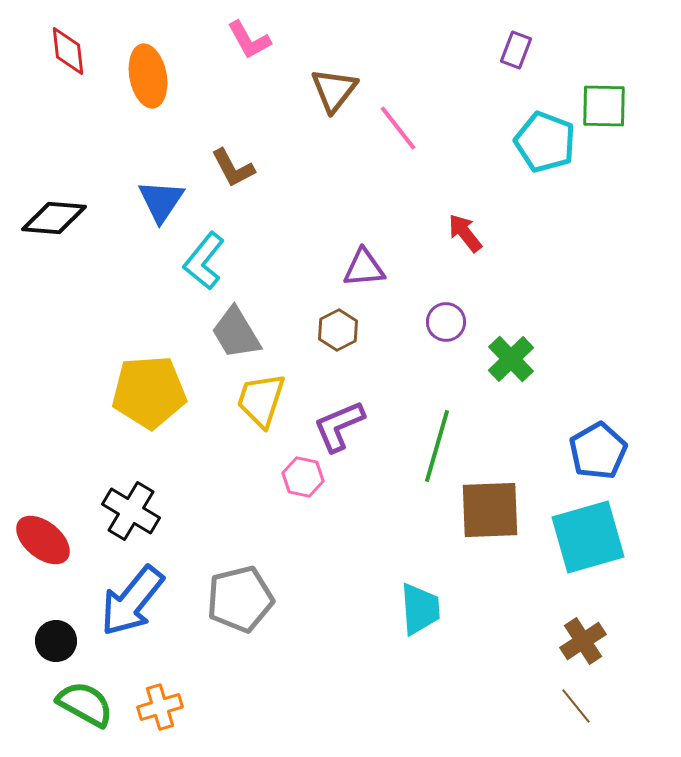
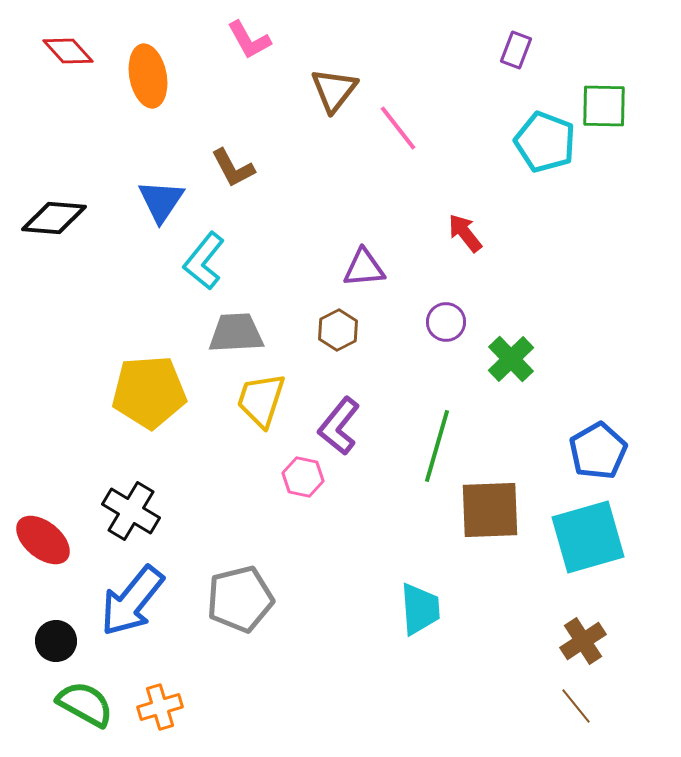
red diamond: rotated 36 degrees counterclockwise
gray trapezoid: rotated 118 degrees clockwise
purple L-shape: rotated 28 degrees counterclockwise
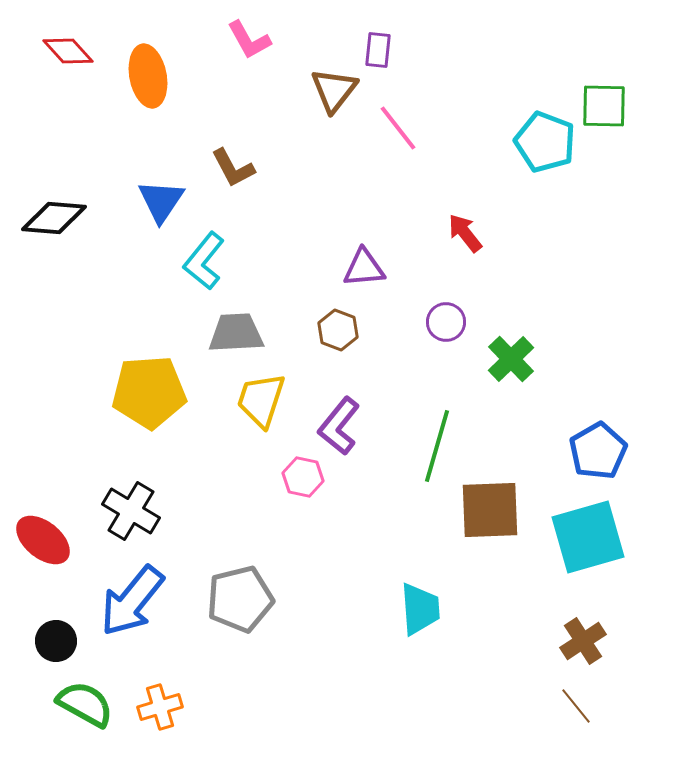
purple rectangle: moved 138 px left; rotated 15 degrees counterclockwise
brown hexagon: rotated 12 degrees counterclockwise
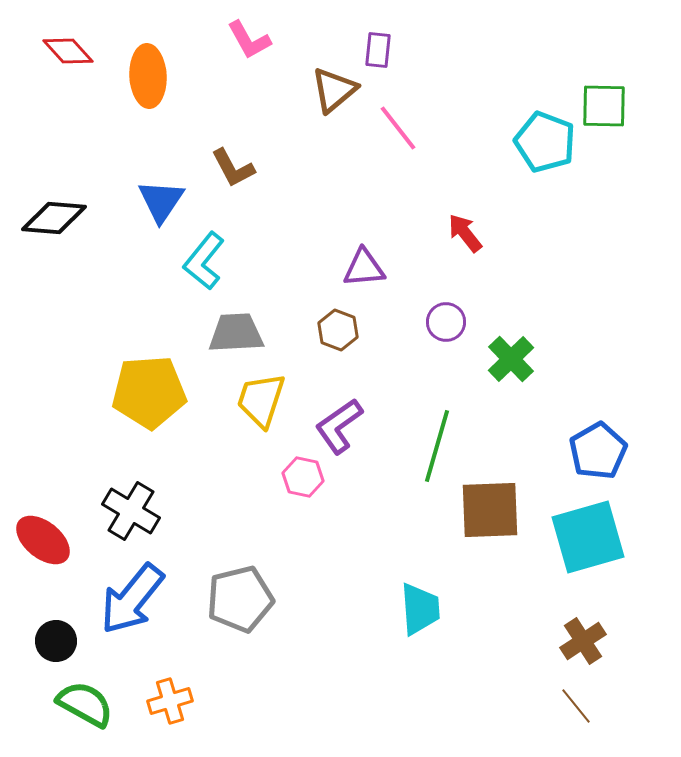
orange ellipse: rotated 8 degrees clockwise
brown triangle: rotated 12 degrees clockwise
purple L-shape: rotated 16 degrees clockwise
blue arrow: moved 2 px up
orange cross: moved 10 px right, 6 px up
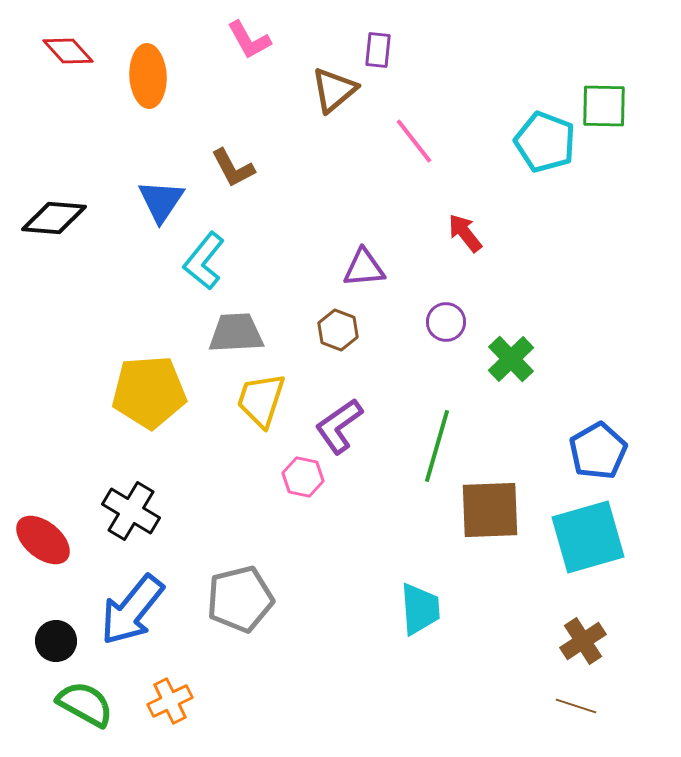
pink line: moved 16 px right, 13 px down
blue arrow: moved 11 px down
orange cross: rotated 9 degrees counterclockwise
brown line: rotated 33 degrees counterclockwise
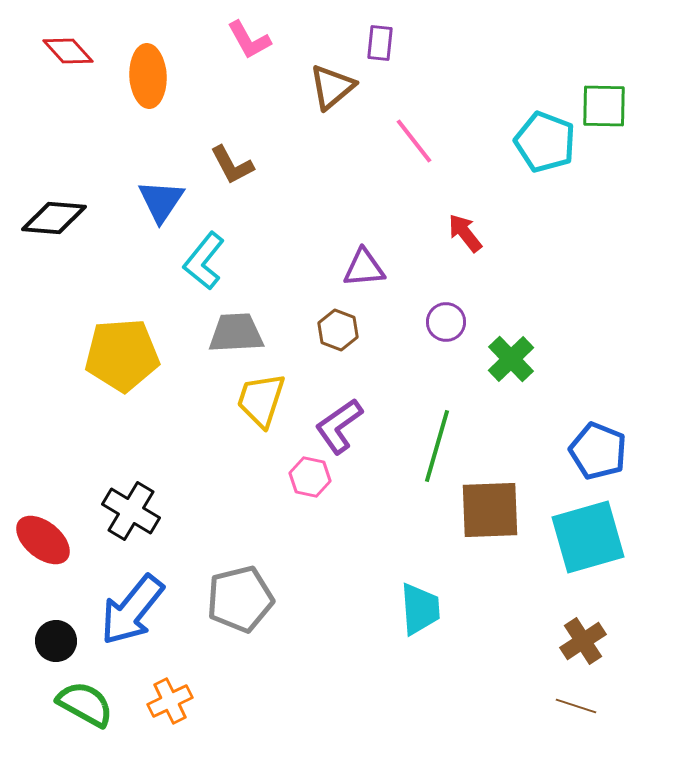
purple rectangle: moved 2 px right, 7 px up
brown triangle: moved 2 px left, 3 px up
brown L-shape: moved 1 px left, 3 px up
yellow pentagon: moved 27 px left, 37 px up
blue pentagon: rotated 20 degrees counterclockwise
pink hexagon: moved 7 px right
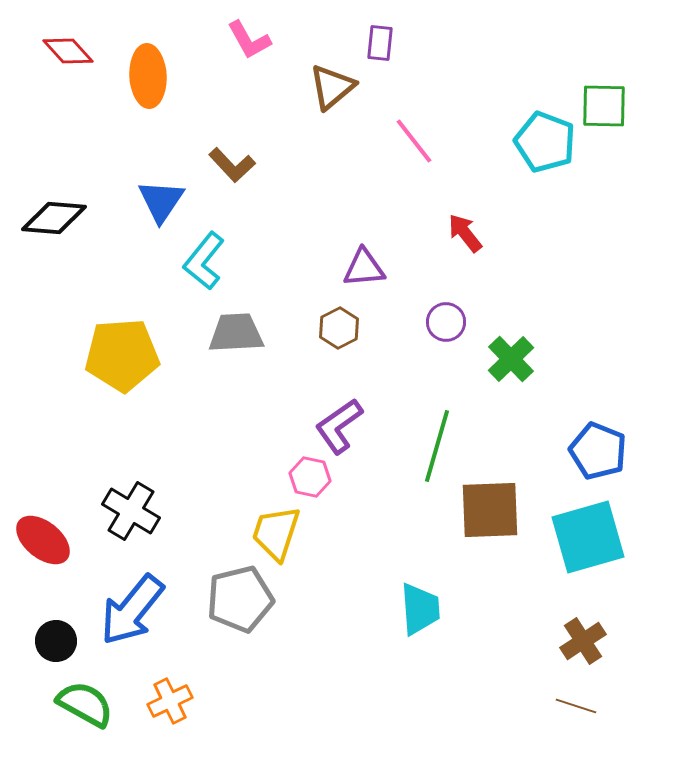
brown L-shape: rotated 15 degrees counterclockwise
brown hexagon: moved 1 px right, 2 px up; rotated 12 degrees clockwise
yellow trapezoid: moved 15 px right, 133 px down
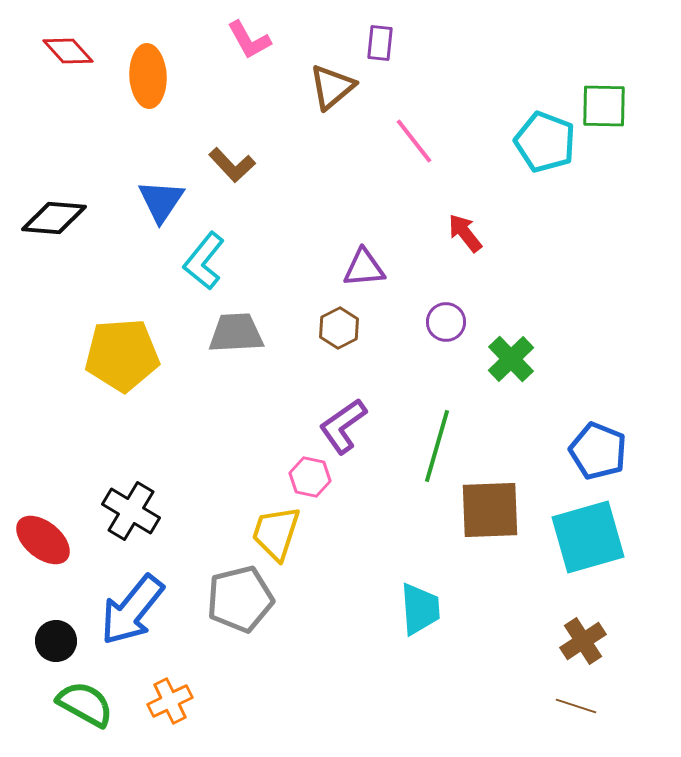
purple L-shape: moved 4 px right
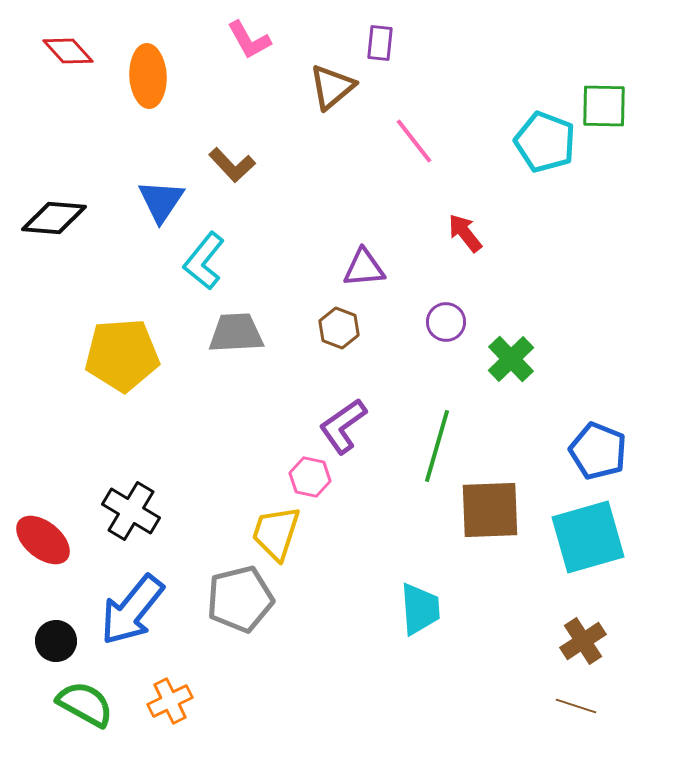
brown hexagon: rotated 12 degrees counterclockwise
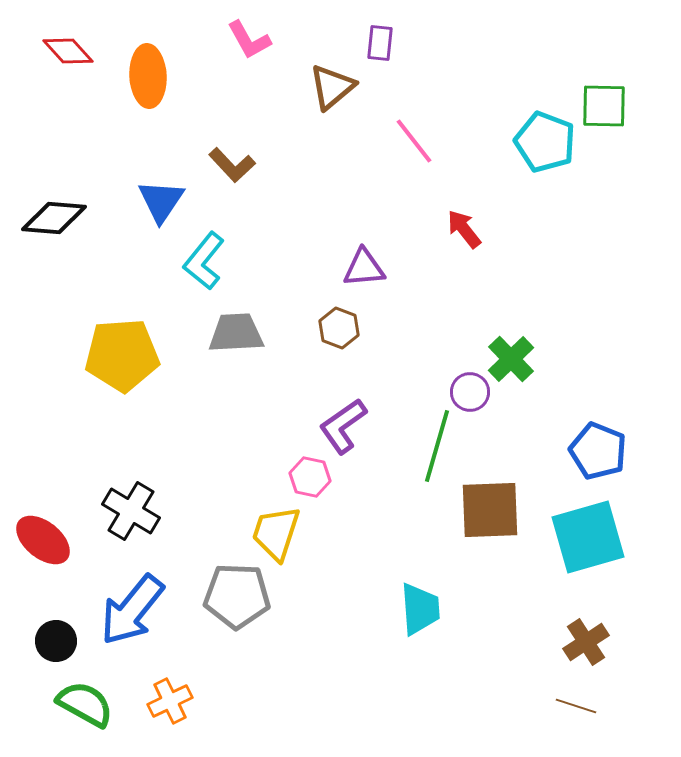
red arrow: moved 1 px left, 4 px up
purple circle: moved 24 px right, 70 px down
gray pentagon: moved 3 px left, 3 px up; rotated 16 degrees clockwise
brown cross: moved 3 px right, 1 px down
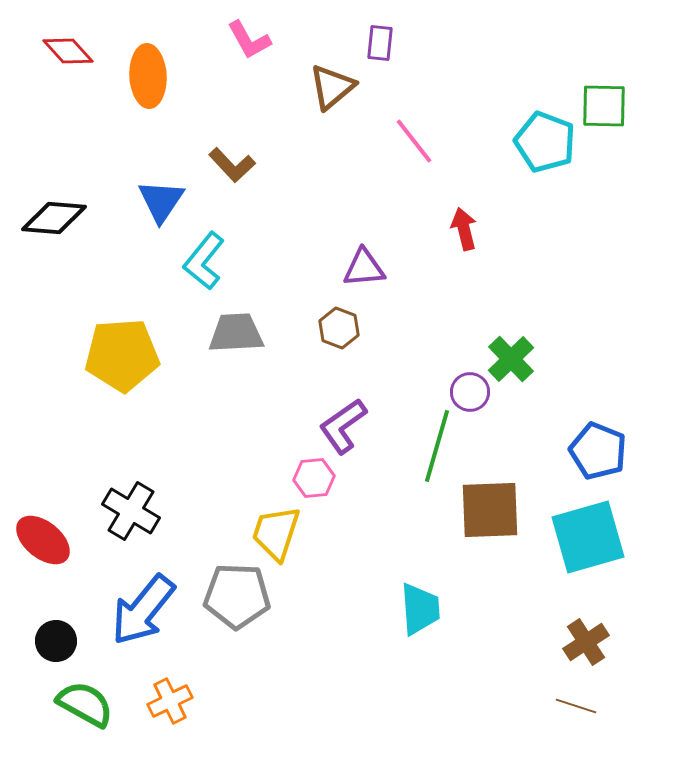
red arrow: rotated 24 degrees clockwise
pink hexagon: moved 4 px right, 1 px down; rotated 18 degrees counterclockwise
blue arrow: moved 11 px right
